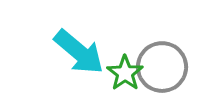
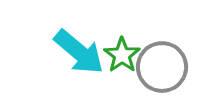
green star: moved 3 px left, 18 px up
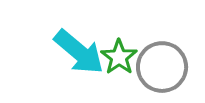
green star: moved 3 px left, 2 px down
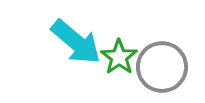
cyan arrow: moved 3 px left, 10 px up
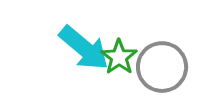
cyan arrow: moved 8 px right, 6 px down
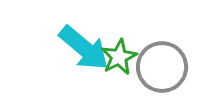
green star: rotated 9 degrees clockwise
